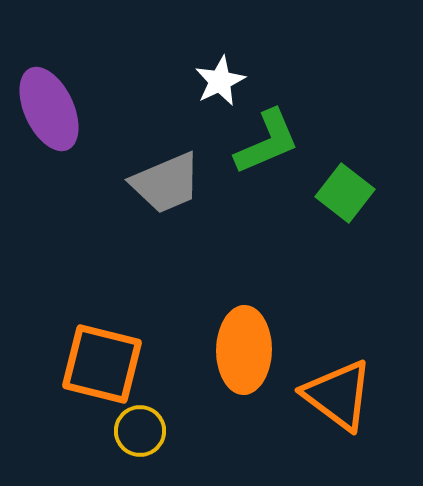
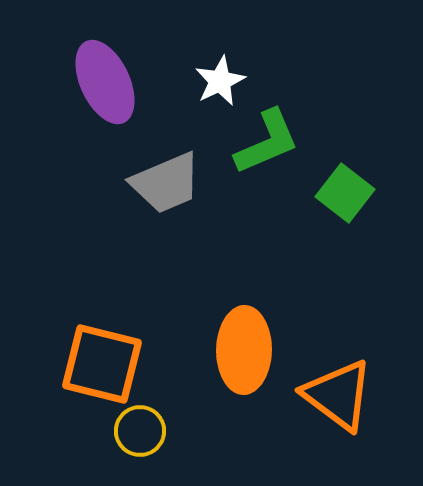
purple ellipse: moved 56 px right, 27 px up
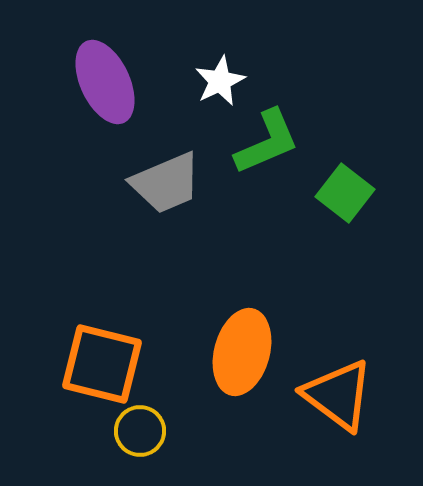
orange ellipse: moved 2 px left, 2 px down; rotated 14 degrees clockwise
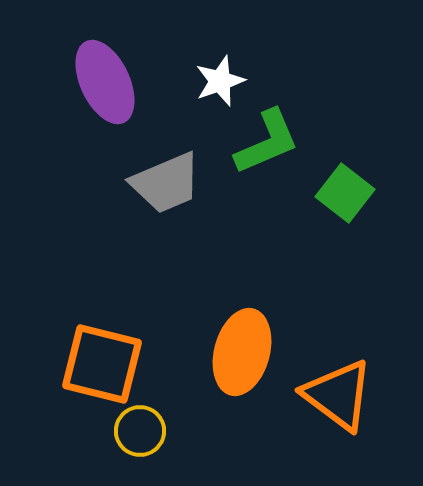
white star: rotated 6 degrees clockwise
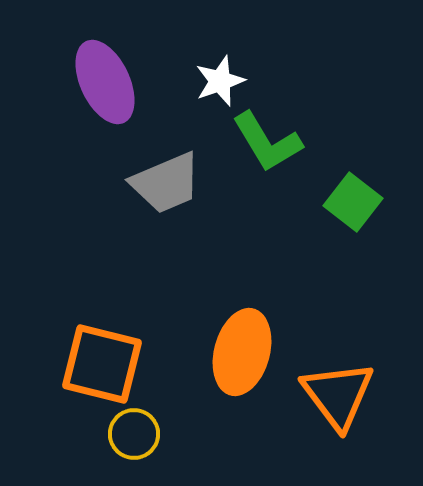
green L-shape: rotated 82 degrees clockwise
green square: moved 8 px right, 9 px down
orange triangle: rotated 16 degrees clockwise
yellow circle: moved 6 px left, 3 px down
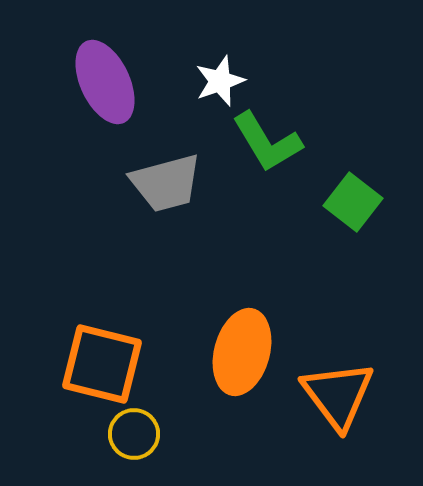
gray trapezoid: rotated 8 degrees clockwise
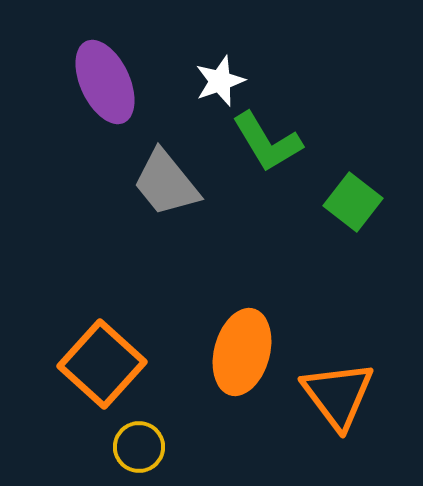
gray trapezoid: rotated 66 degrees clockwise
orange square: rotated 28 degrees clockwise
yellow circle: moved 5 px right, 13 px down
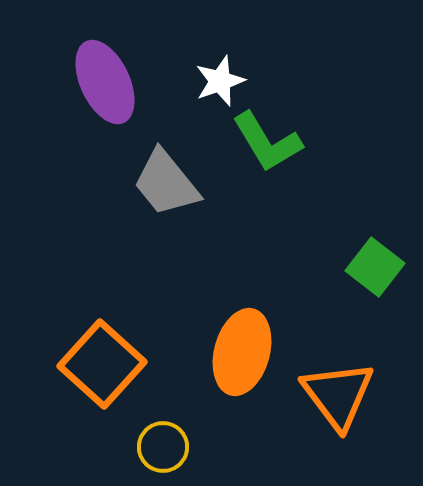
green square: moved 22 px right, 65 px down
yellow circle: moved 24 px right
